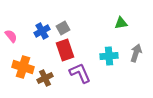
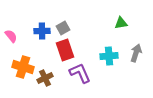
blue cross: rotated 28 degrees clockwise
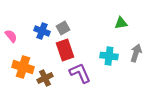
blue cross: rotated 21 degrees clockwise
cyan cross: rotated 12 degrees clockwise
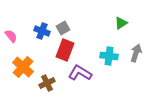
green triangle: rotated 24 degrees counterclockwise
red rectangle: rotated 40 degrees clockwise
orange cross: rotated 25 degrees clockwise
purple L-shape: rotated 35 degrees counterclockwise
brown cross: moved 2 px right, 5 px down
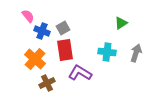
pink semicircle: moved 17 px right, 20 px up
red rectangle: rotated 30 degrees counterclockwise
cyan cross: moved 2 px left, 4 px up
orange cross: moved 12 px right, 8 px up
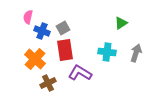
pink semicircle: moved 1 px down; rotated 128 degrees counterclockwise
brown cross: moved 1 px right
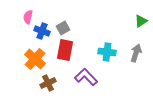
green triangle: moved 20 px right, 2 px up
red rectangle: rotated 20 degrees clockwise
purple L-shape: moved 6 px right, 4 px down; rotated 15 degrees clockwise
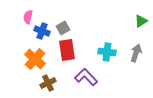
red rectangle: moved 2 px right; rotated 20 degrees counterclockwise
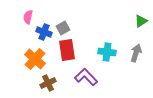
blue cross: moved 2 px right, 1 px down
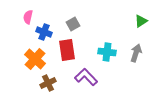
gray square: moved 10 px right, 4 px up
